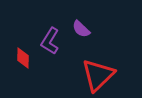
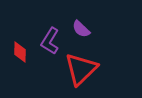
red diamond: moved 3 px left, 6 px up
red triangle: moved 17 px left, 6 px up
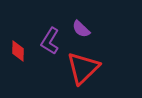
red diamond: moved 2 px left, 1 px up
red triangle: moved 2 px right, 1 px up
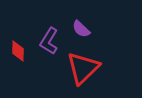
purple L-shape: moved 1 px left
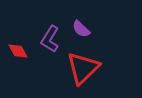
purple L-shape: moved 1 px right, 2 px up
red diamond: rotated 30 degrees counterclockwise
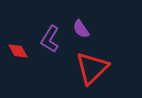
purple semicircle: rotated 12 degrees clockwise
red triangle: moved 9 px right
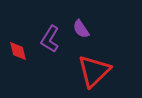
red diamond: rotated 15 degrees clockwise
red triangle: moved 2 px right, 3 px down
